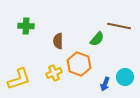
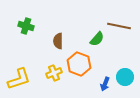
green cross: rotated 14 degrees clockwise
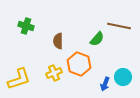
cyan circle: moved 2 px left
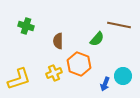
brown line: moved 1 px up
cyan circle: moved 1 px up
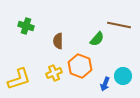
orange hexagon: moved 1 px right, 2 px down
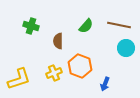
green cross: moved 5 px right
green semicircle: moved 11 px left, 13 px up
cyan circle: moved 3 px right, 28 px up
